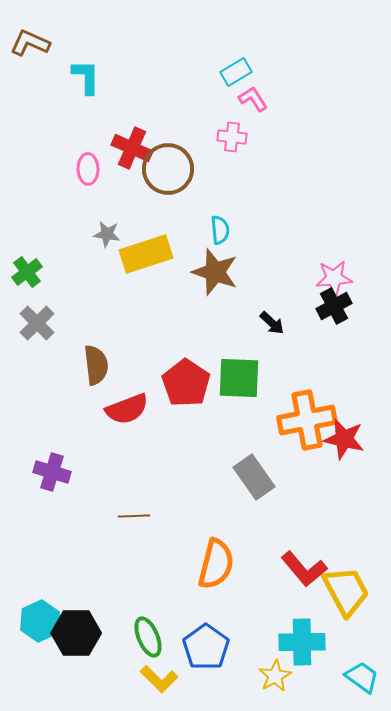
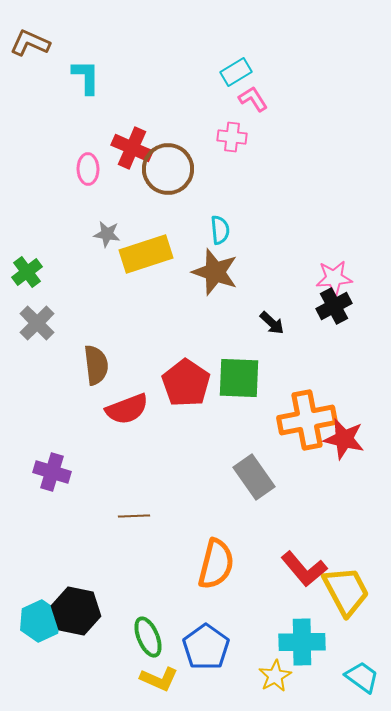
black hexagon: moved 22 px up; rotated 12 degrees clockwise
yellow L-shape: rotated 21 degrees counterclockwise
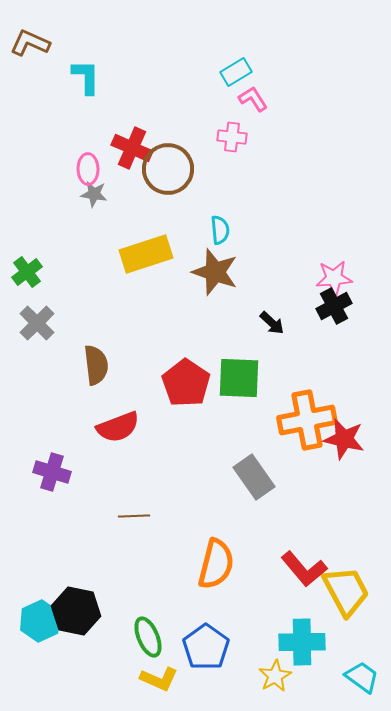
gray star: moved 13 px left, 40 px up
red semicircle: moved 9 px left, 18 px down
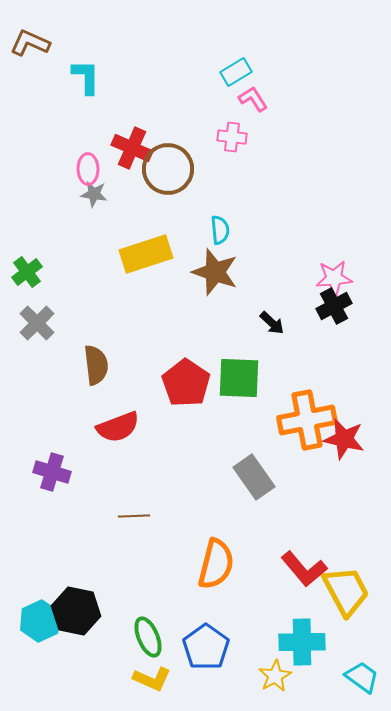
yellow L-shape: moved 7 px left
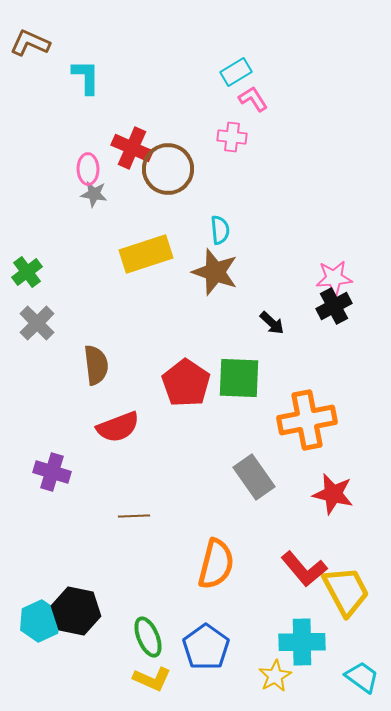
red star: moved 11 px left, 55 px down
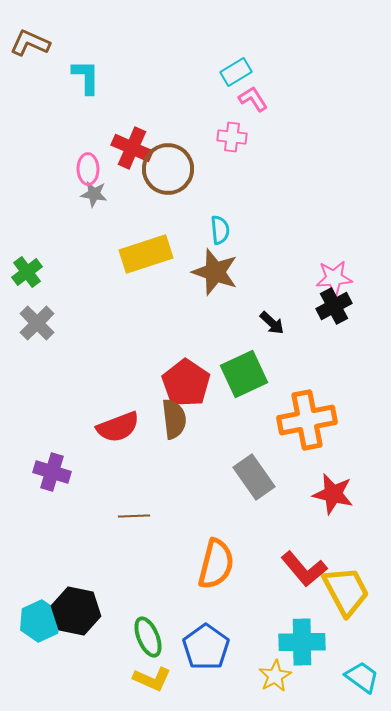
brown semicircle: moved 78 px right, 54 px down
green square: moved 5 px right, 4 px up; rotated 27 degrees counterclockwise
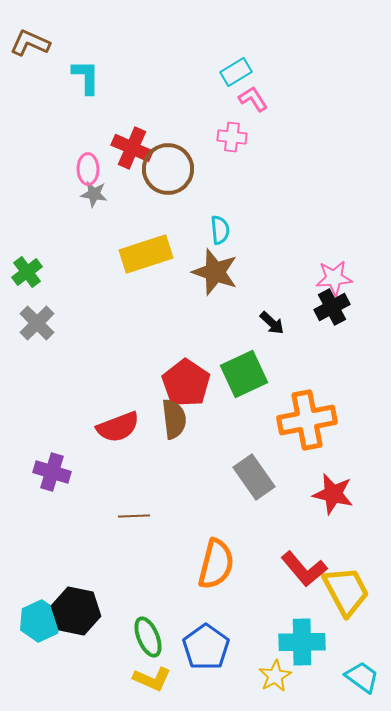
black cross: moved 2 px left, 1 px down
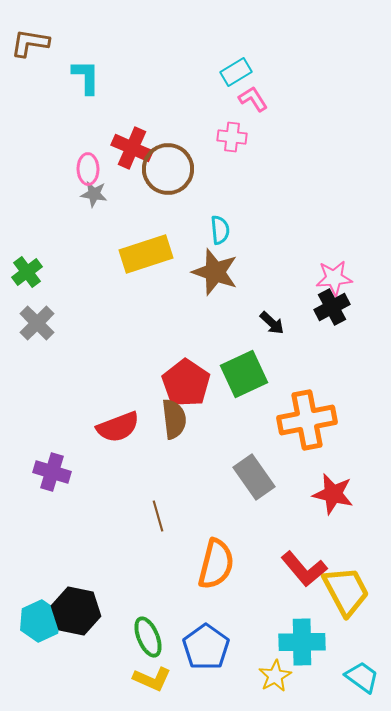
brown L-shape: rotated 15 degrees counterclockwise
brown line: moved 24 px right; rotated 76 degrees clockwise
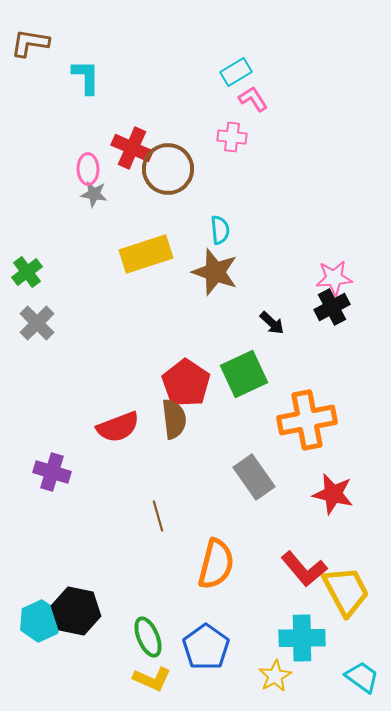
cyan cross: moved 4 px up
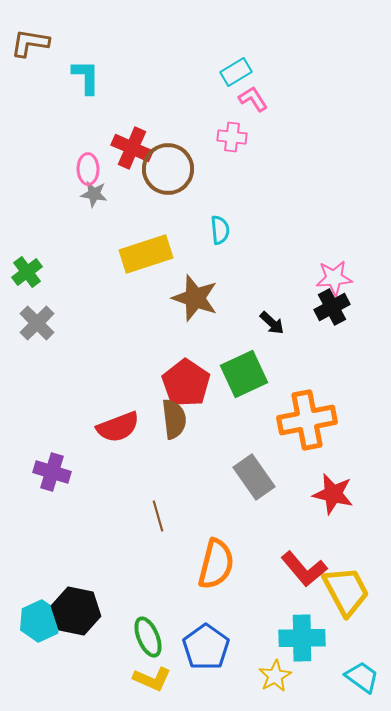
brown star: moved 20 px left, 26 px down
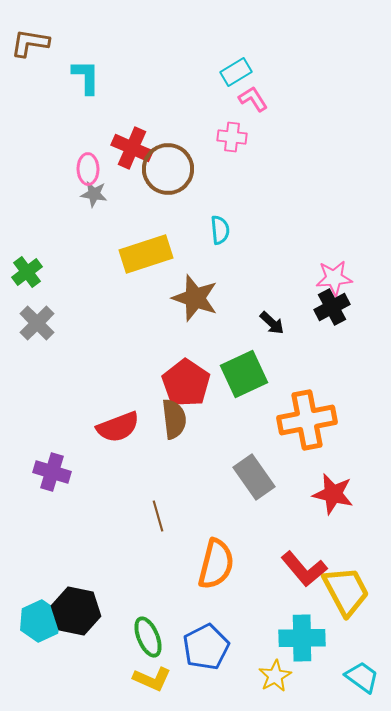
blue pentagon: rotated 9 degrees clockwise
